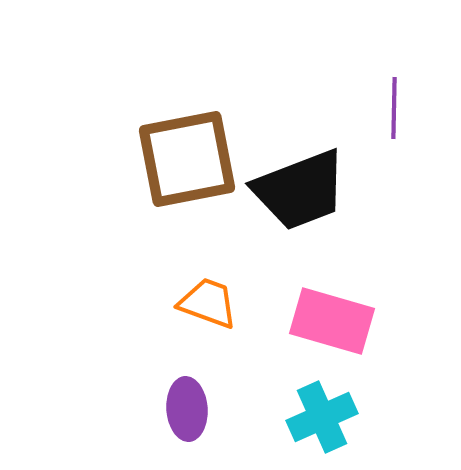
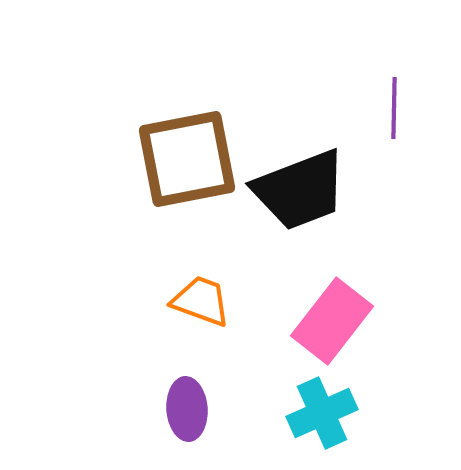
orange trapezoid: moved 7 px left, 2 px up
pink rectangle: rotated 68 degrees counterclockwise
cyan cross: moved 4 px up
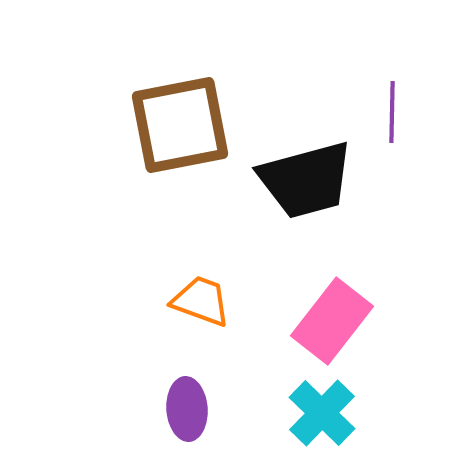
purple line: moved 2 px left, 4 px down
brown square: moved 7 px left, 34 px up
black trapezoid: moved 6 px right, 10 px up; rotated 6 degrees clockwise
cyan cross: rotated 22 degrees counterclockwise
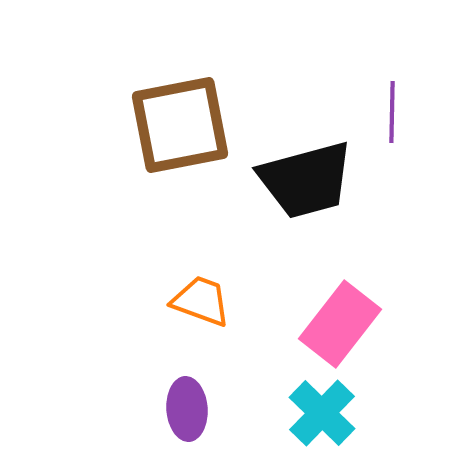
pink rectangle: moved 8 px right, 3 px down
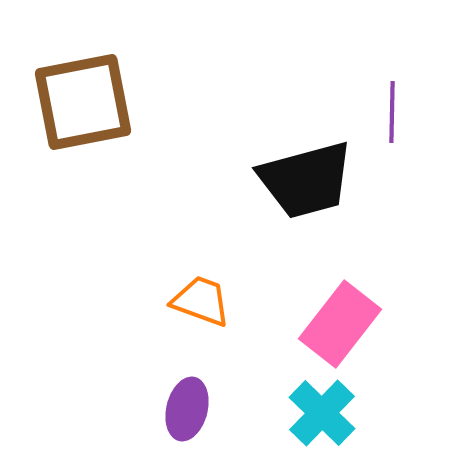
brown square: moved 97 px left, 23 px up
purple ellipse: rotated 18 degrees clockwise
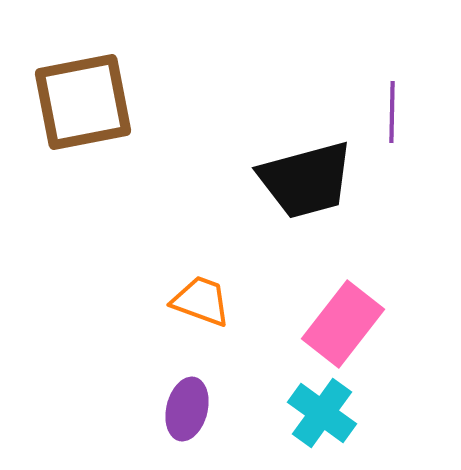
pink rectangle: moved 3 px right
cyan cross: rotated 8 degrees counterclockwise
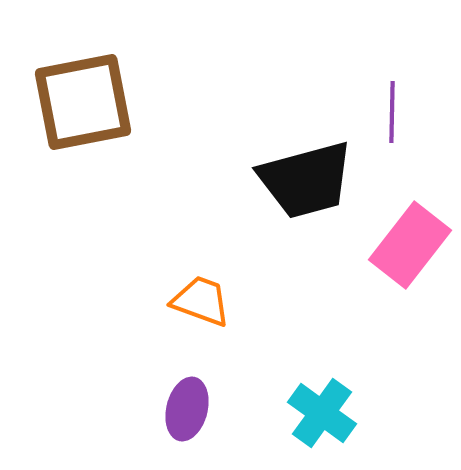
pink rectangle: moved 67 px right, 79 px up
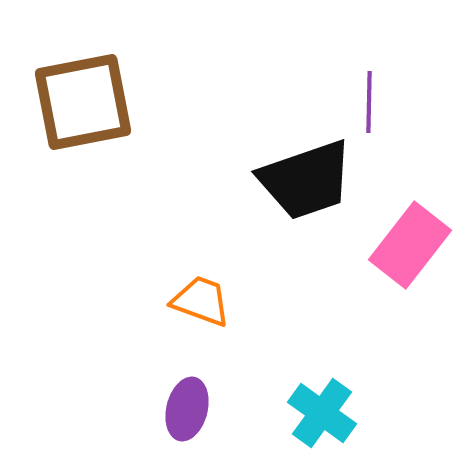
purple line: moved 23 px left, 10 px up
black trapezoid: rotated 4 degrees counterclockwise
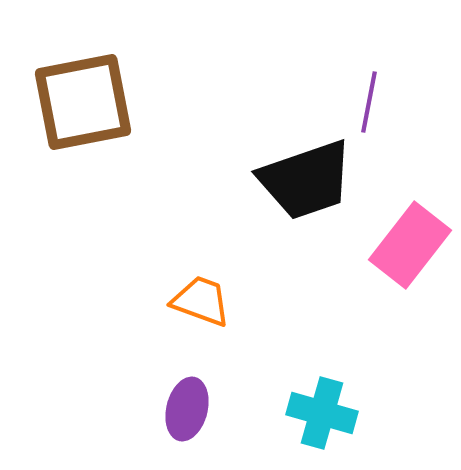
purple line: rotated 10 degrees clockwise
cyan cross: rotated 20 degrees counterclockwise
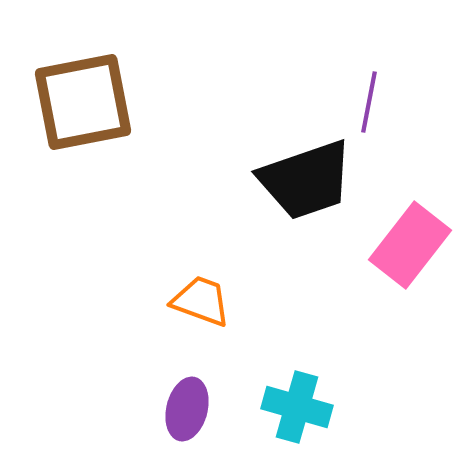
cyan cross: moved 25 px left, 6 px up
